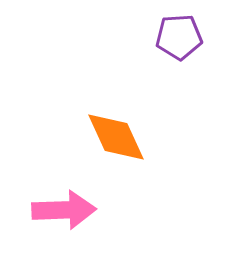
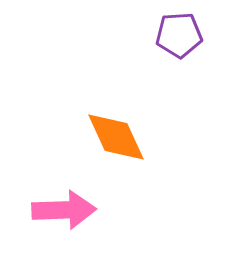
purple pentagon: moved 2 px up
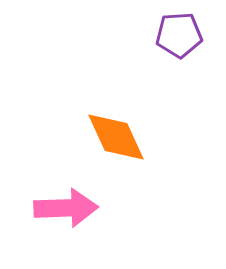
pink arrow: moved 2 px right, 2 px up
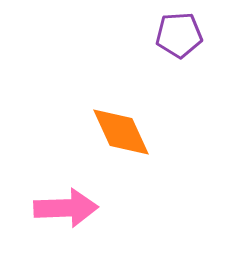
orange diamond: moved 5 px right, 5 px up
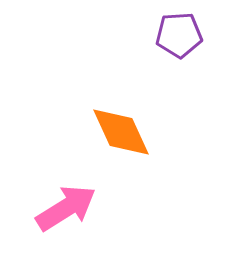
pink arrow: rotated 30 degrees counterclockwise
